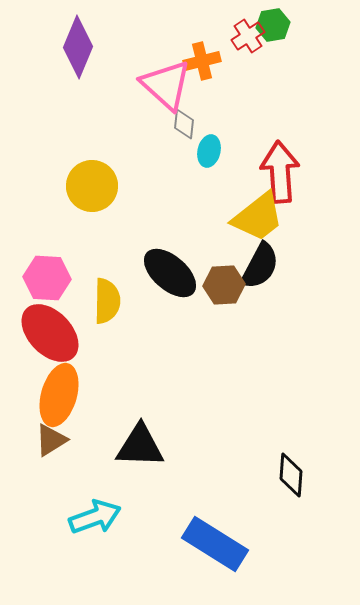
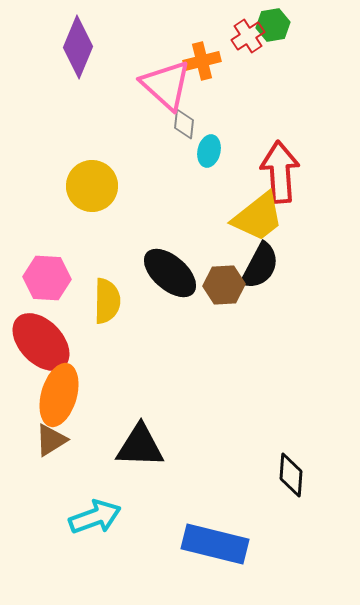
red ellipse: moved 9 px left, 9 px down
blue rectangle: rotated 18 degrees counterclockwise
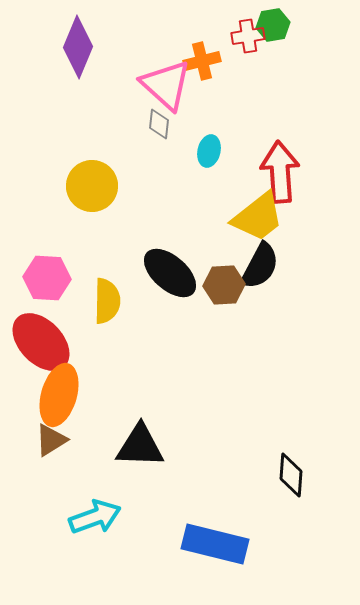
red cross: rotated 24 degrees clockwise
gray diamond: moved 25 px left
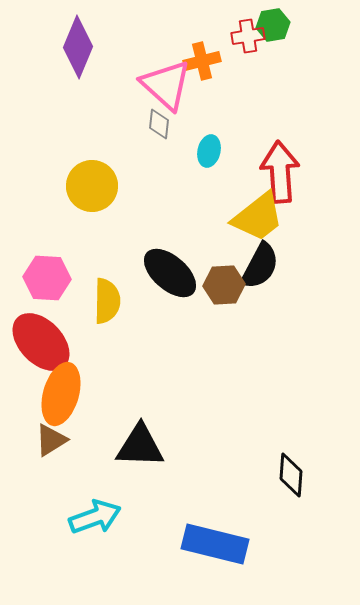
orange ellipse: moved 2 px right, 1 px up
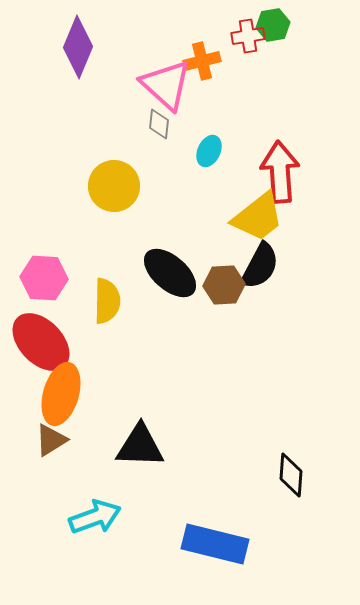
cyan ellipse: rotated 12 degrees clockwise
yellow circle: moved 22 px right
pink hexagon: moved 3 px left
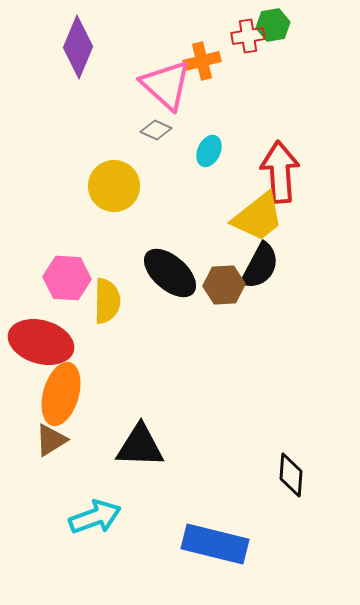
gray diamond: moved 3 px left, 6 px down; rotated 72 degrees counterclockwise
pink hexagon: moved 23 px right
red ellipse: rotated 30 degrees counterclockwise
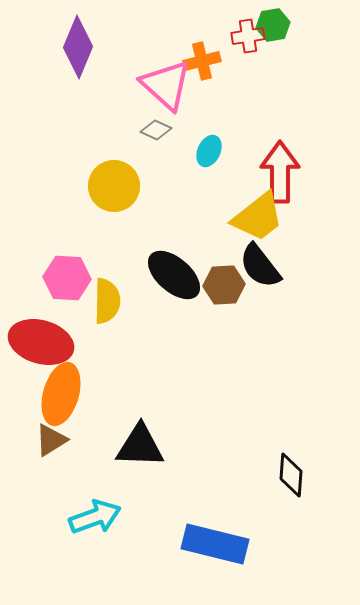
red arrow: rotated 4 degrees clockwise
black semicircle: rotated 114 degrees clockwise
black ellipse: moved 4 px right, 2 px down
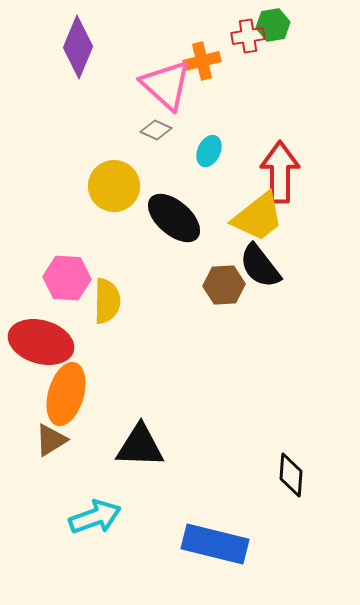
black ellipse: moved 57 px up
orange ellipse: moved 5 px right
